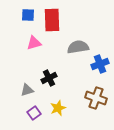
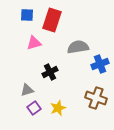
blue square: moved 1 px left
red rectangle: rotated 20 degrees clockwise
black cross: moved 1 px right, 6 px up
purple square: moved 5 px up
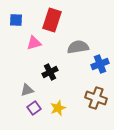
blue square: moved 11 px left, 5 px down
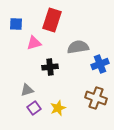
blue square: moved 4 px down
black cross: moved 5 px up; rotated 21 degrees clockwise
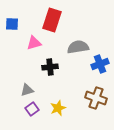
blue square: moved 4 px left
purple square: moved 2 px left, 1 px down
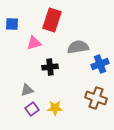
yellow star: moved 3 px left; rotated 21 degrees clockwise
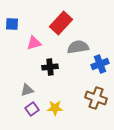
red rectangle: moved 9 px right, 3 px down; rotated 25 degrees clockwise
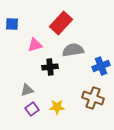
pink triangle: moved 1 px right, 2 px down
gray semicircle: moved 5 px left, 3 px down
blue cross: moved 1 px right, 2 px down
brown cross: moved 3 px left
yellow star: moved 2 px right, 1 px up
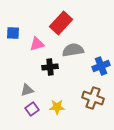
blue square: moved 1 px right, 9 px down
pink triangle: moved 2 px right, 1 px up
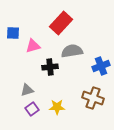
pink triangle: moved 4 px left, 2 px down
gray semicircle: moved 1 px left, 1 px down
